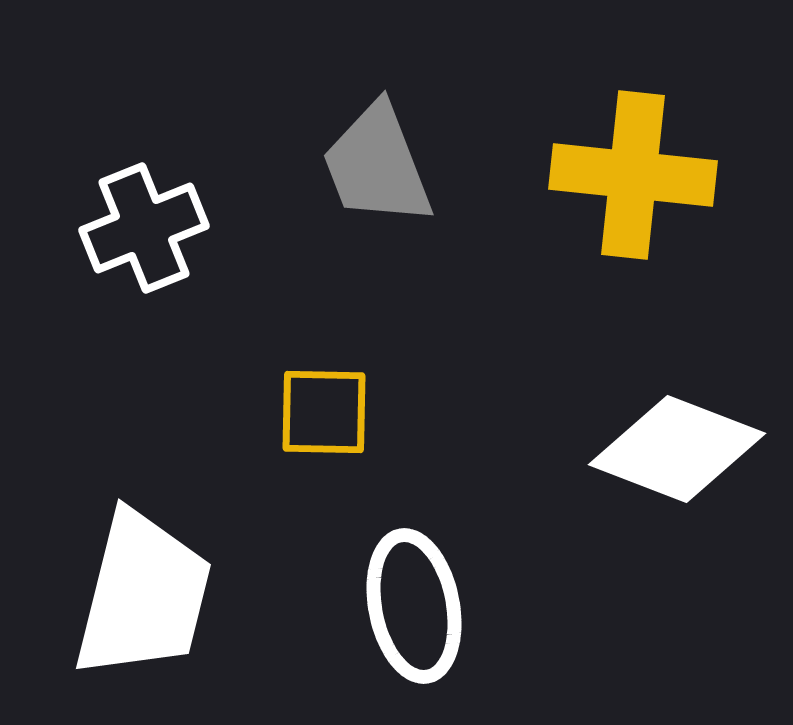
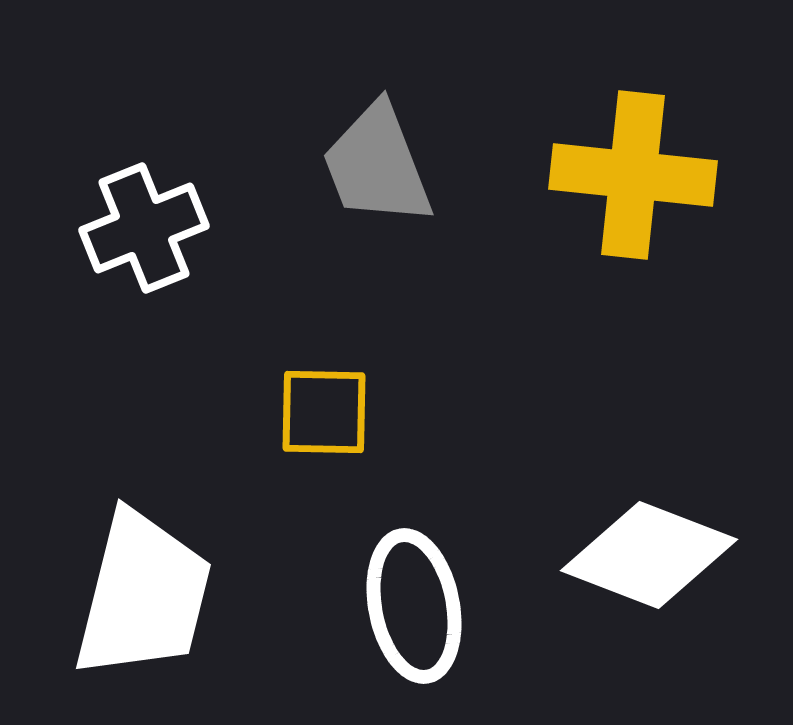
white diamond: moved 28 px left, 106 px down
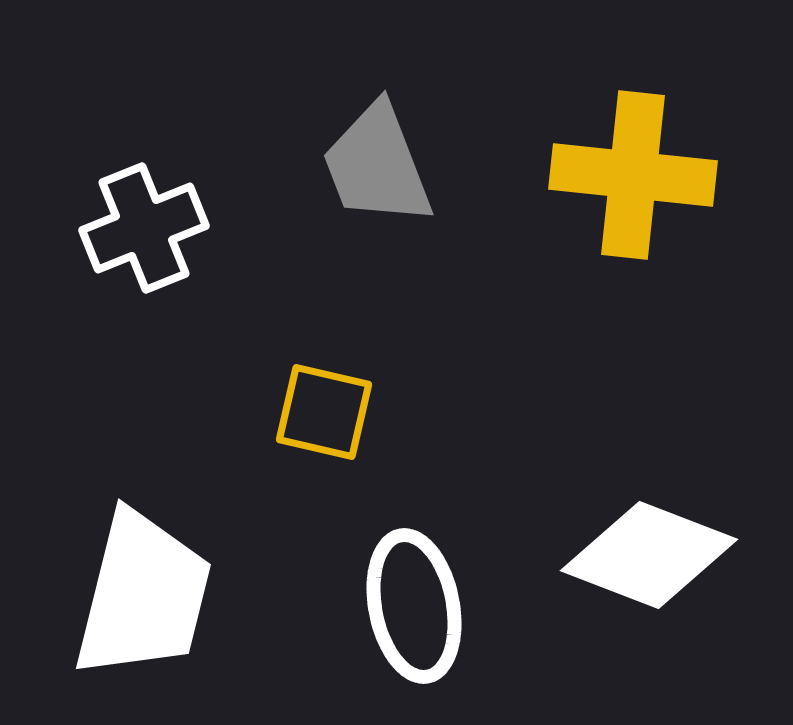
yellow square: rotated 12 degrees clockwise
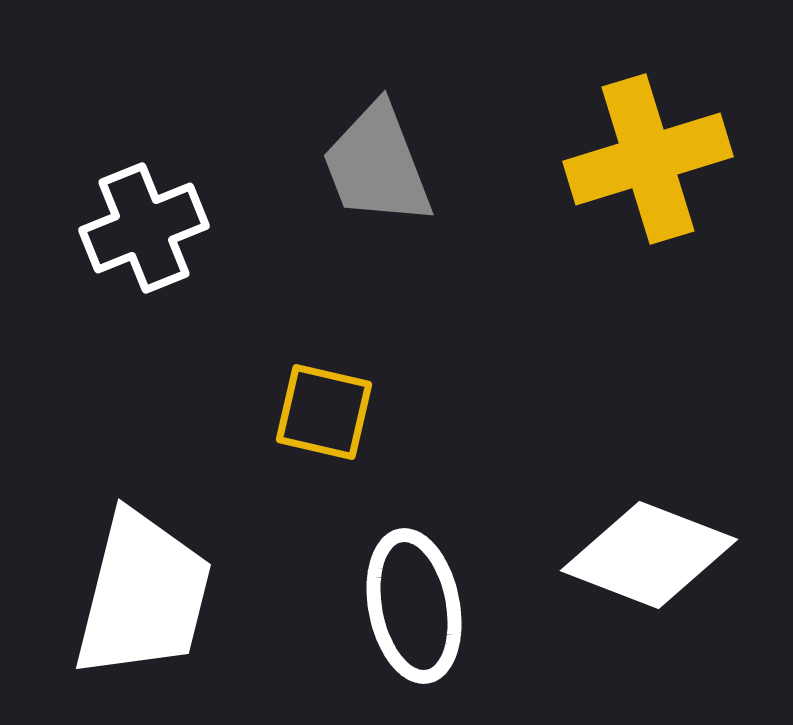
yellow cross: moved 15 px right, 16 px up; rotated 23 degrees counterclockwise
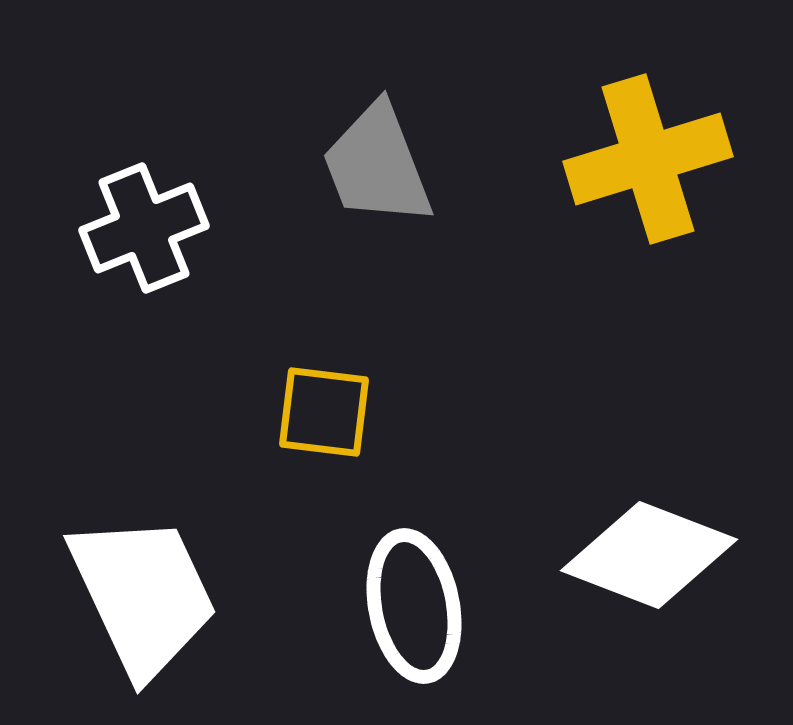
yellow square: rotated 6 degrees counterclockwise
white trapezoid: rotated 39 degrees counterclockwise
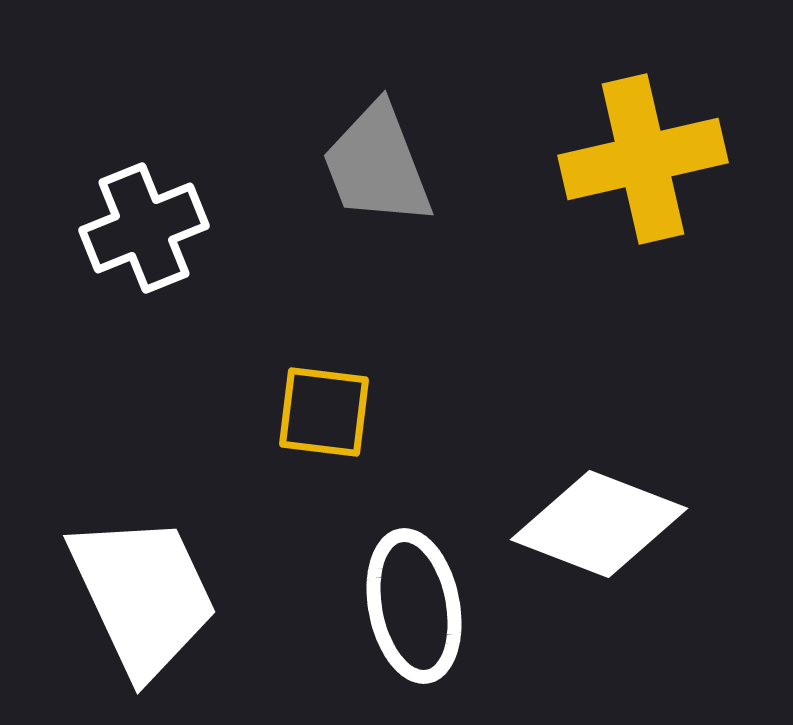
yellow cross: moved 5 px left; rotated 4 degrees clockwise
white diamond: moved 50 px left, 31 px up
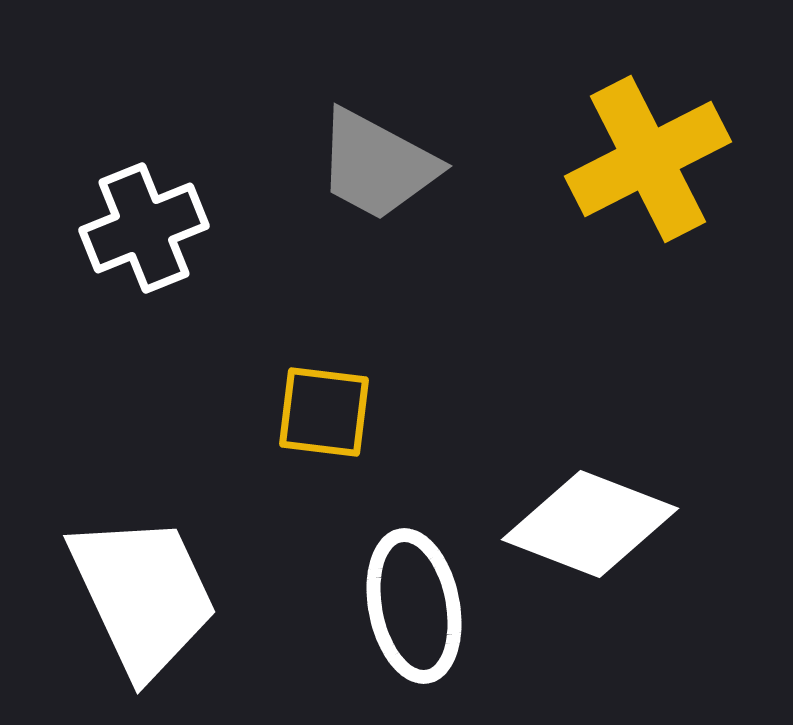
yellow cross: moved 5 px right; rotated 14 degrees counterclockwise
gray trapezoid: rotated 41 degrees counterclockwise
white diamond: moved 9 px left
